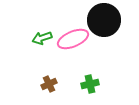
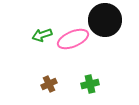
black circle: moved 1 px right
green arrow: moved 3 px up
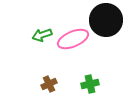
black circle: moved 1 px right
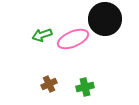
black circle: moved 1 px left, 1 px up
green cross: moved 5 px left, 3 px down
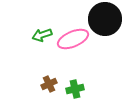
green cross: moved 10 px left, 2 px down
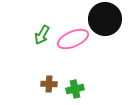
green arrow: rotated 42 degrees counterclockwise
brown cross: rotated 28 degrees clockwise
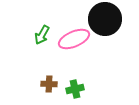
pink ellipse: moved 1 px right
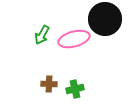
pink ellipse: rotated 8 degrees clockwise
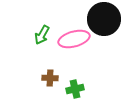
black circle: moved 1 px left
brown cross: moved 1 px right, 6 px up
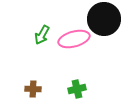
brown cross: moved 17 px left, 11 px down
green cross: moved 2 px right
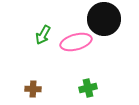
green arrow: moved 1 px right
pink ellipse: moved 2 px right, 3 px down
green cross: moved 11 px right, 1 px up
